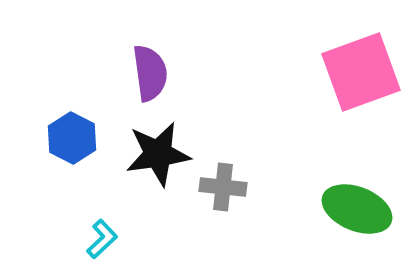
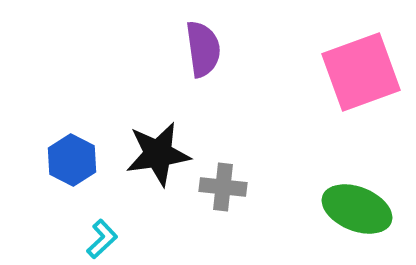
purple semicircle: moved 53 px right, 24 px up
blue hexagon: moved 22 px down
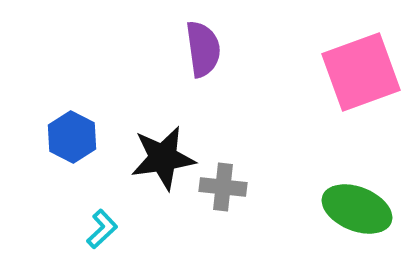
black star: moved 5 px right, 4 px down
blue hexagon: moved 23 px up
cyan L-shape: moved 10 px up
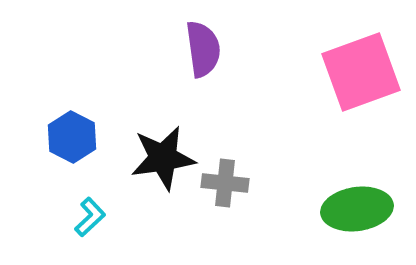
gray cross: moved 2 px right, 4 px up
green ellipse: rotated 30 degrees counterclockwise
cyan L-shape: moved 12 px left, 12 px up
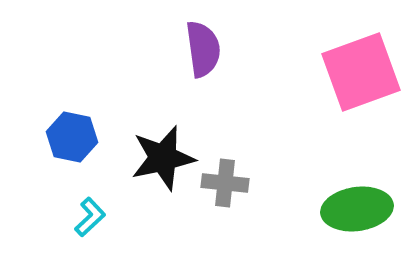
blue hexagon: rotated 15 degrees counterclockwise
black star: rotated 4 degrees counterclockwise
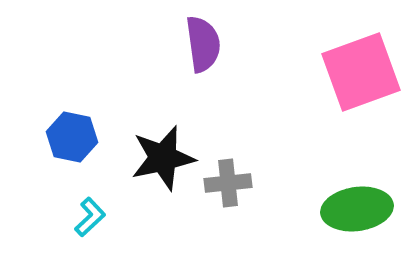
purple semicircle: moved 5 px up
gray cross: moved 3 px right; rotated 12 degrees counterclockwise
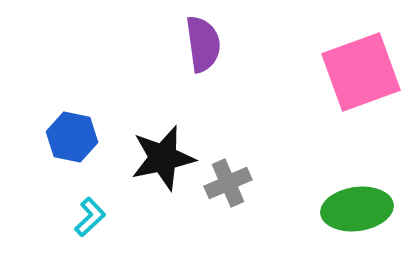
gray cross: rotated 18 degrees counterclockwise
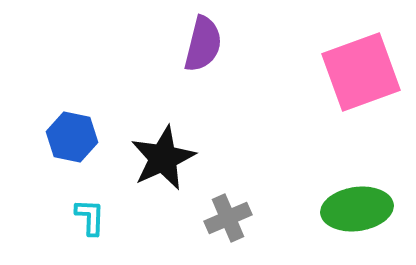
purple semicircle: rotated 22 degrees clockwise
black star: rotated 12 degrees counterclockwise
gray cross: moved 35 px down
cyan L-shape: rotated 45 degrees counterclockwise
